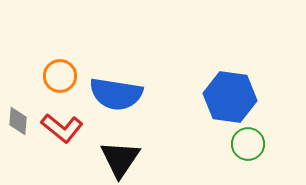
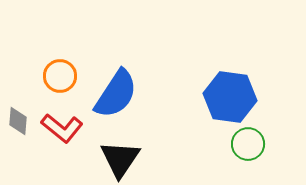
blue semicircle: rotated 66 degrees counterclockwise
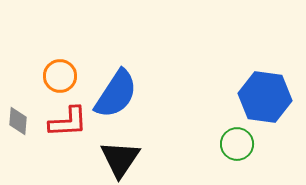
blue hexagon: moved 35 px right
red L-shape: moved 6 px right, 6 px up; rotated 42 degrees counterclockwise
green circle: moved 11 px left
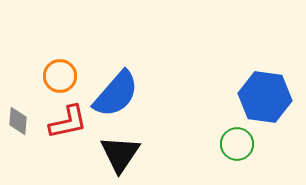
blue semicircle: rotated 8 degrees clockwise
red L-shape: rotated 9 degrees counterclockwise
black triangle: moved 5 px up
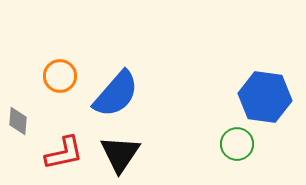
red L-shape: moved 4 px left, 31 px down
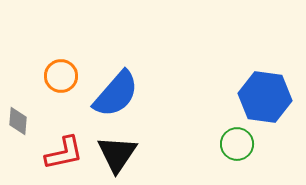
orange circle: moved 1 px right
black triangle: moved 3 px left
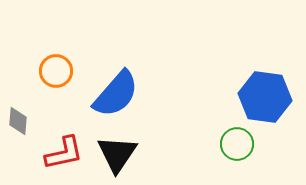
orange circle: moved 5 px left, 5 px up
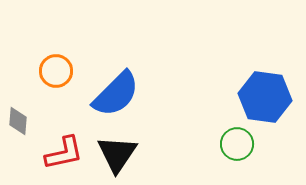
blue semicircle: rotated 4 degrees clockwise
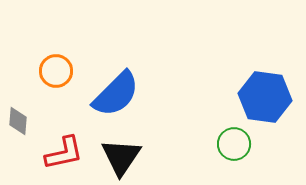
green circle: moved 3 px left
black triangle: moved 4 px right, 3 px down
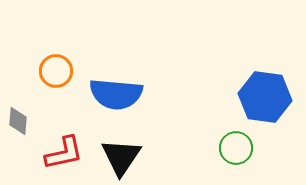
blue semicircle: rotated 50 degrees clockwise
green circle: moved 2 px right, 4 px down
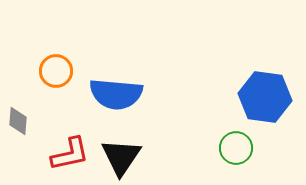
red L-shape: moved 6 px right, 1 px down
